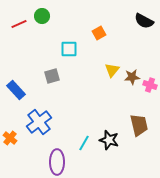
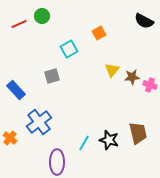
cyan square: rotated 30 degrees counterclockwise
brown trapezoid: moved 1 px left, 8 px down
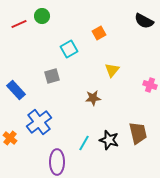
brown star: moved 39 px left, 21 px down
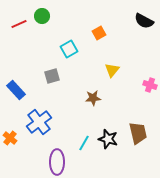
black star: moved 1 px left, 1 px up
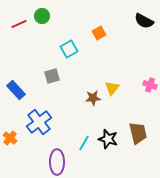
yellow triangle: moved 18 px down
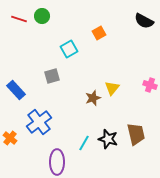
red line: moved 5 px up; rotated 42 degrees clockwise
brown star: rotated 14 degrees counterclockwise
brown trapezoid: moved 2 px left, 1 px down
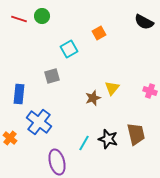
black semicircle: moved 1 px down
pink cross: moved 6 px down
blue rectangle: moved 3 px right, 4 px down; rotated 48 degrees clockwise
blue cross: rotated 15 degrees counterclockwise
purple ellipse: rotated 15 degrees counterclockwise
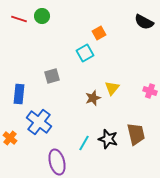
cyan square: moved 16 px right, 4 px down
